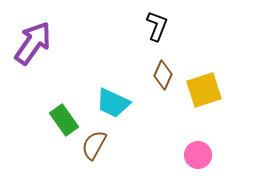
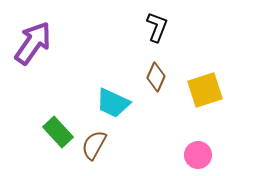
black L-shape: moved 1 px down
brown diamond: moved 7 px left, 2 px down
yellow square: moved 1 px right
green rectangle: moved 6 px left, 12 px down; rotated 8 degrees counterclockwise
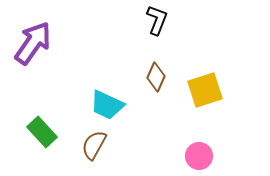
black L-shape: moved 7 px up
cyan trapezoid: moved 6 px left, 2 px down
green rectangle: moved 16 px left
pink circle: moved 1 px right, 1 px down
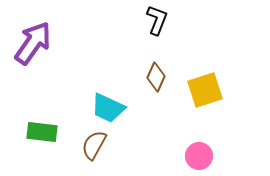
cyan trapezoid: moved 1 px right, 3 px down
green rectangle: rotated 40 degrees counterclockwise
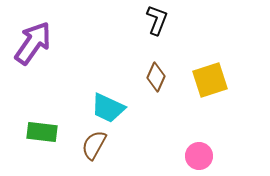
yellow square: moved 5 px right, 10 px up
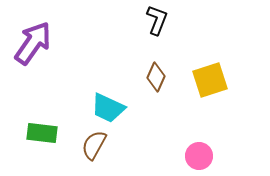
green rectangle: moved 1 px down
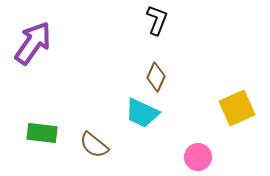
yellow square: moved 27 px right, 28 px down; rotated 6 degrees counterclockwise
cyan trapezoid: moved 34 px right, 5 px down
brown semicircle: rotated 80 degrees counterclockwise
pink circle: moved 1 px left, 1 px down
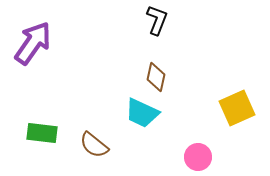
brown diamond: rotated 12 degrees counterclockwise
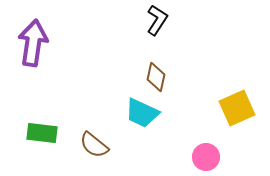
black L-shape: rotated 12 degrees clockwise
purple arrow: rotated 27 degrees counterclockwise
pink circle: moved 8 px right
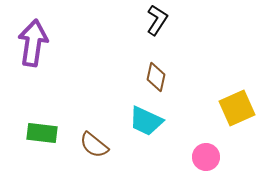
cyan trapezoid: moved 4 px right, 8 px down
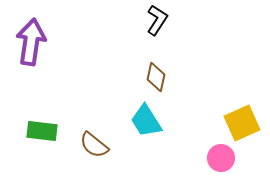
purple arrow: moved 2 px left, 1 px up
yellow square: moved 5 px right, 15 px down
cyan trapezoid: rotated 33 degrees clockwise
green rectangle: moved 2 px up
pink circle: moved 15 px right, 1 px down
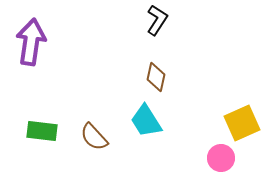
brown semicircle: moved 8 px up; rotated 8 degrees clockwise
